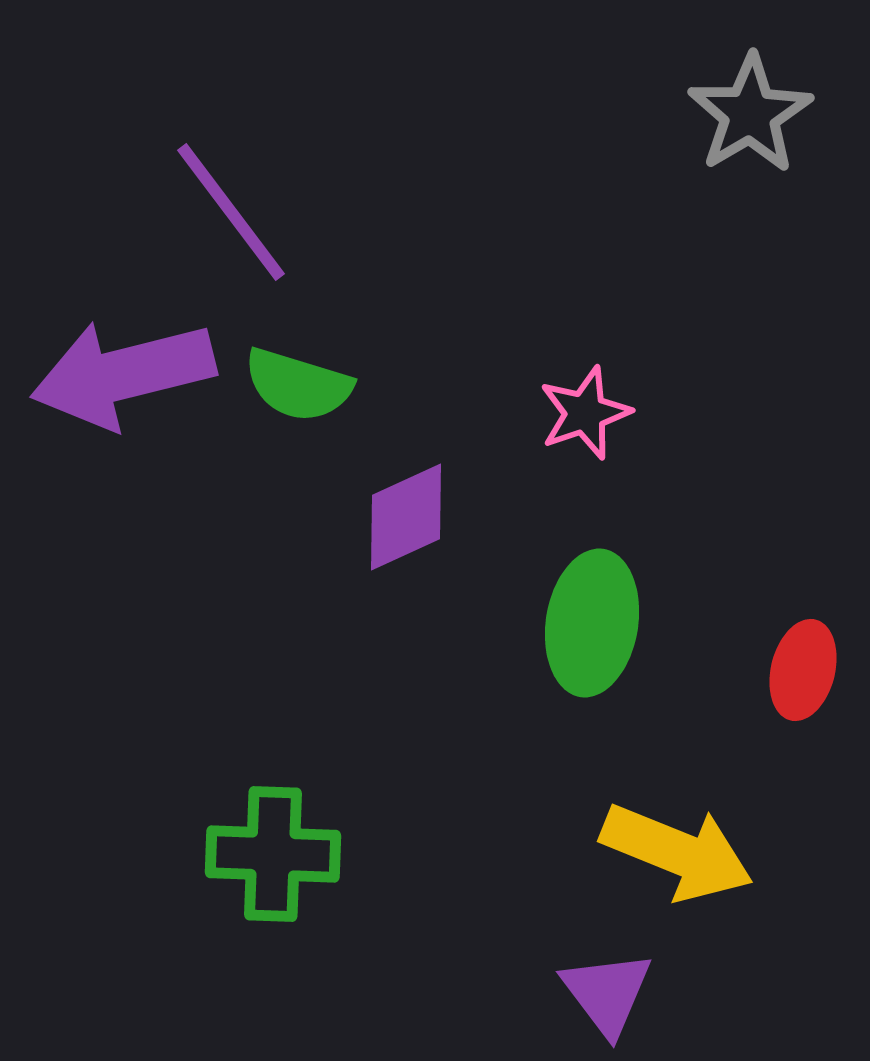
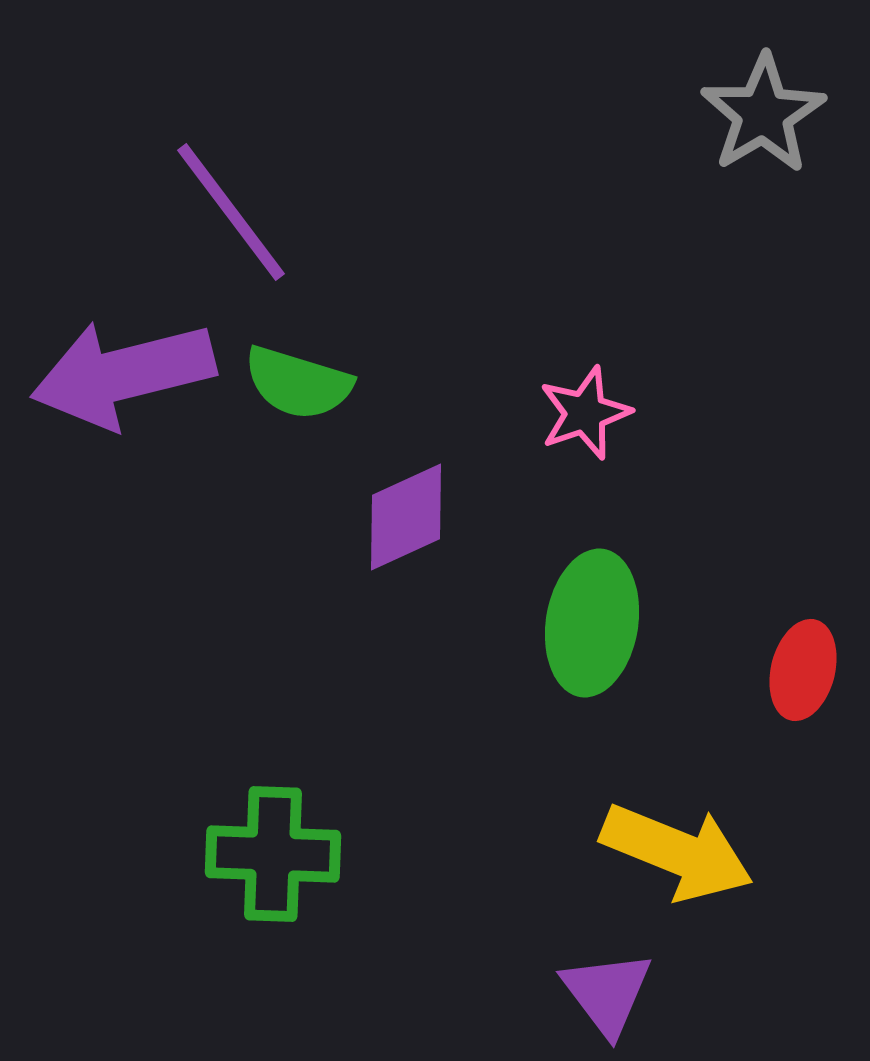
gray star: moved 13 px right
green semicircle: moved 2 px up
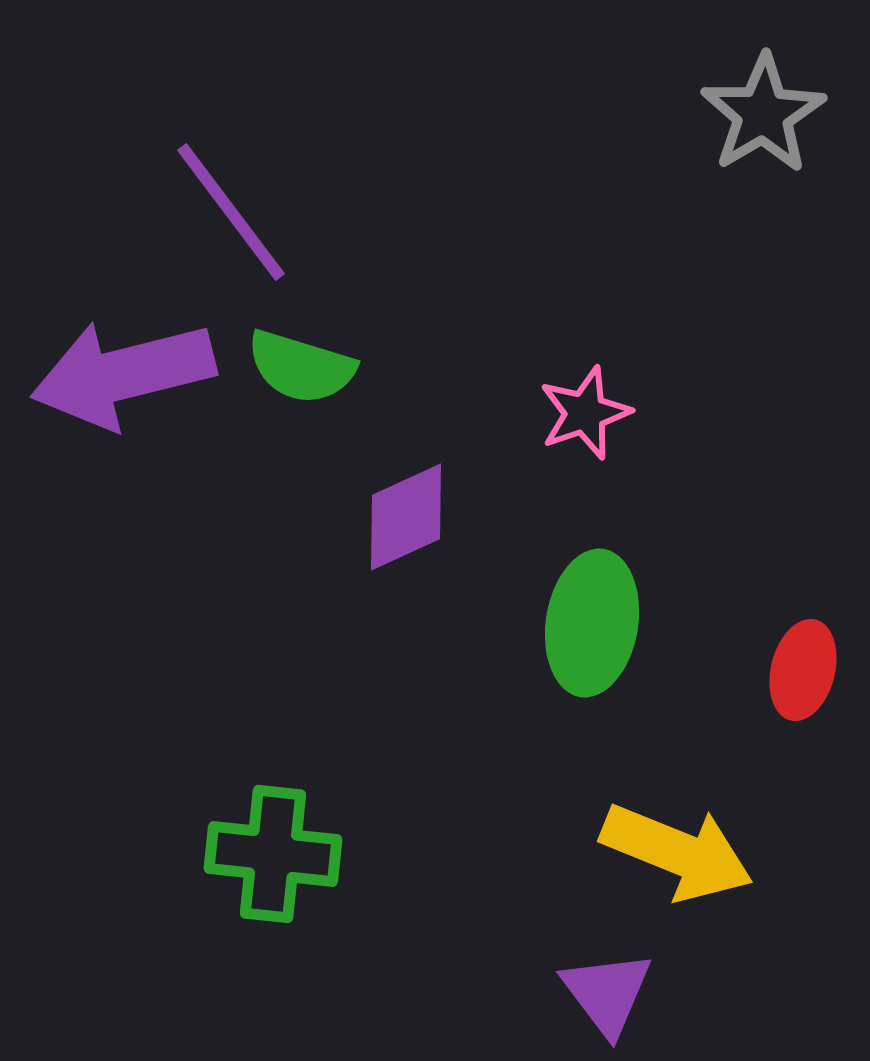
green semicircle: moved 3 px right, 16 px up
green cross: rotated 4 degrees clockwise
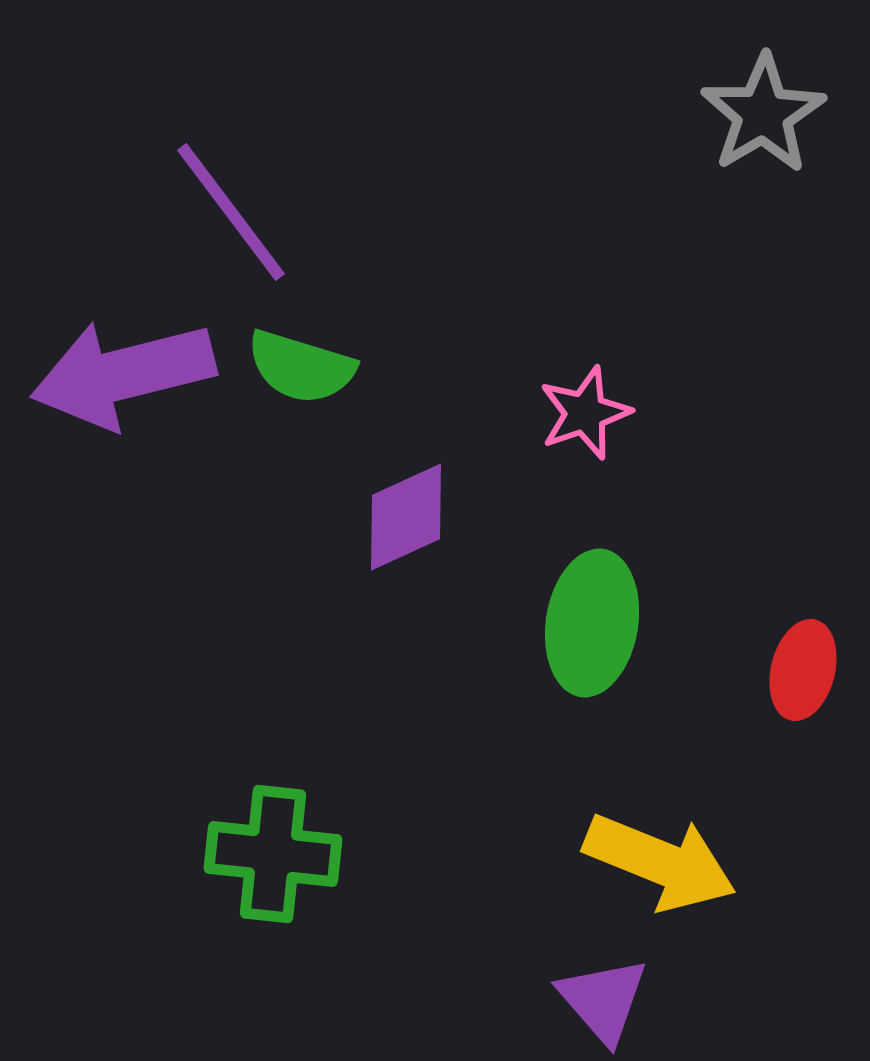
yellow arrow: moved 17 px left, 10 px down
purple triangle: moved 4 px left, 7 px down; rotated 4 degrees counterclockwise
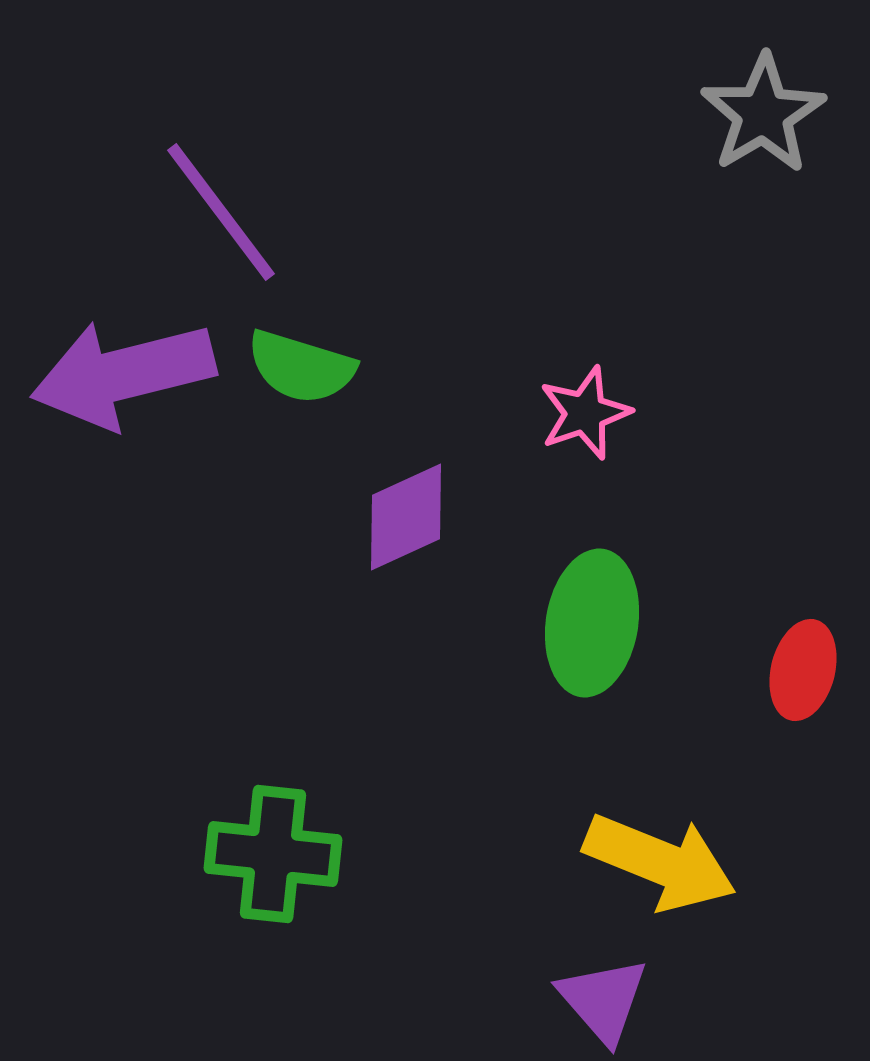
purple line: moved 10 px left
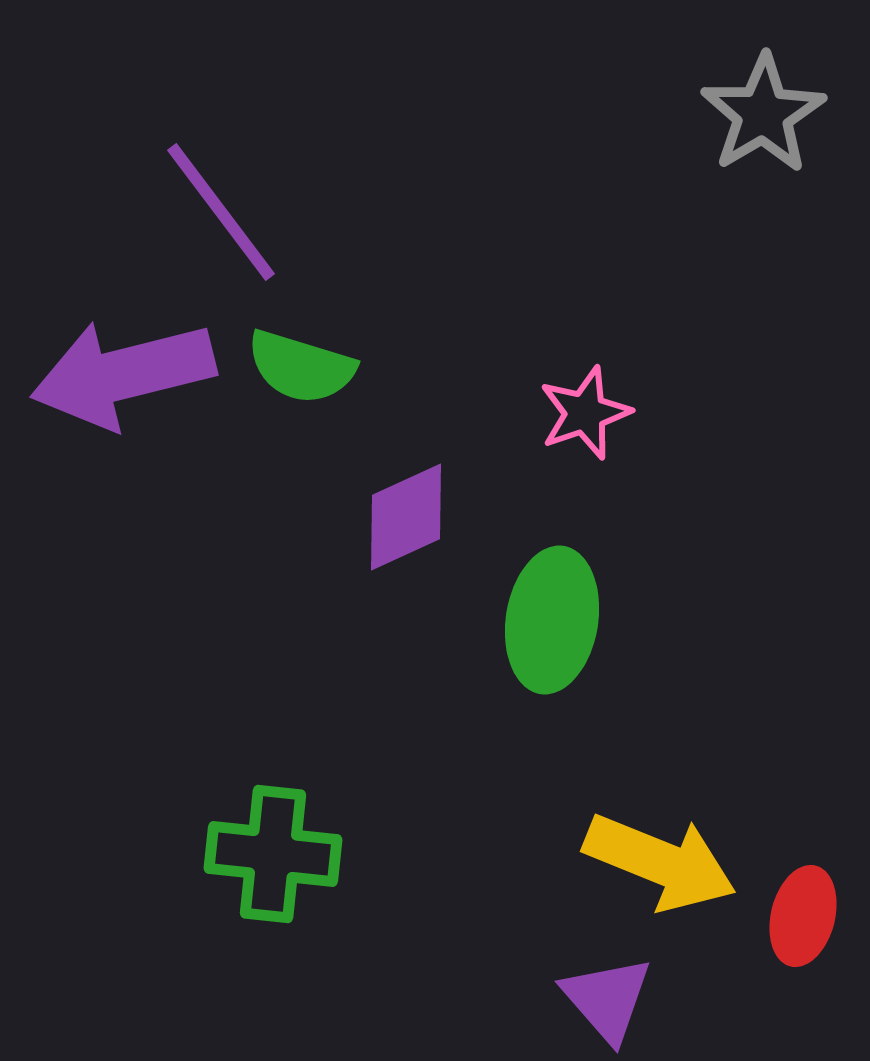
green ellipse: moved 40 px left, 3 px up
red ellipse: moved 246 px down
purple triangle: moved 4 px right, 1 px up
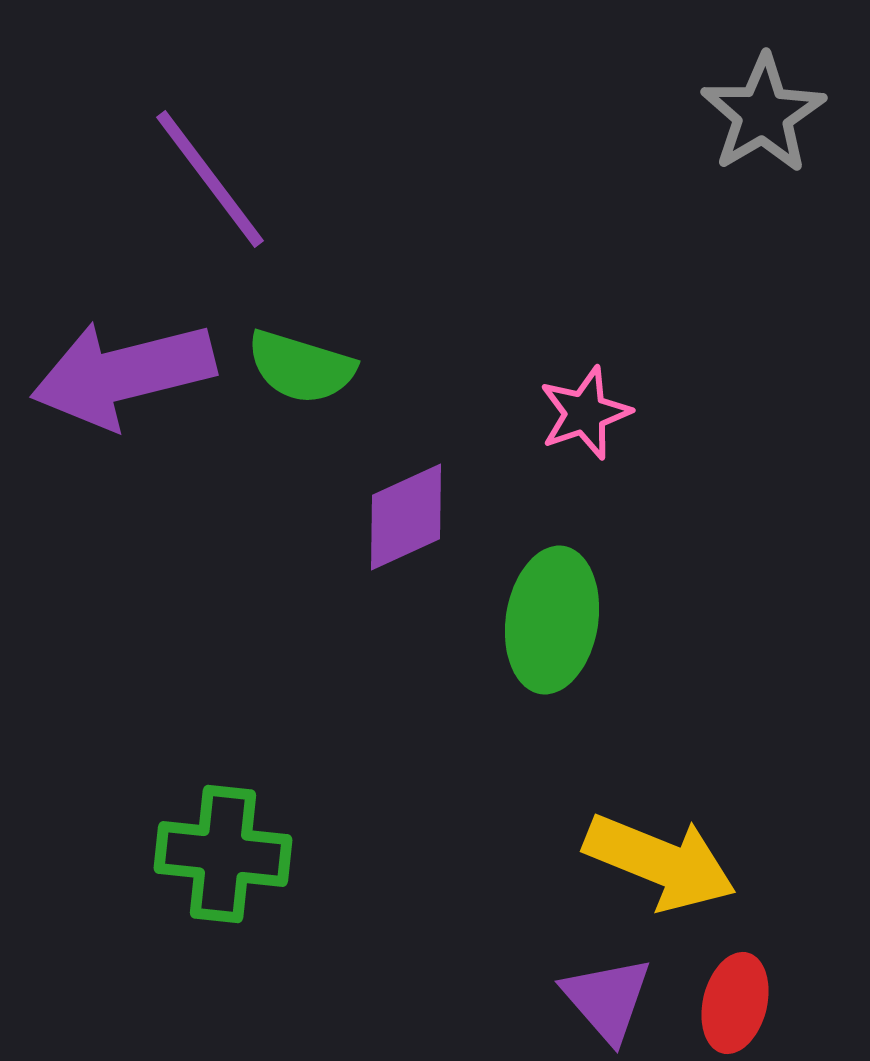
purple line: moved 11 px left, 33 px up
green cross: moved 50 px left
red ellipse: moved 68 px left, 87 px down
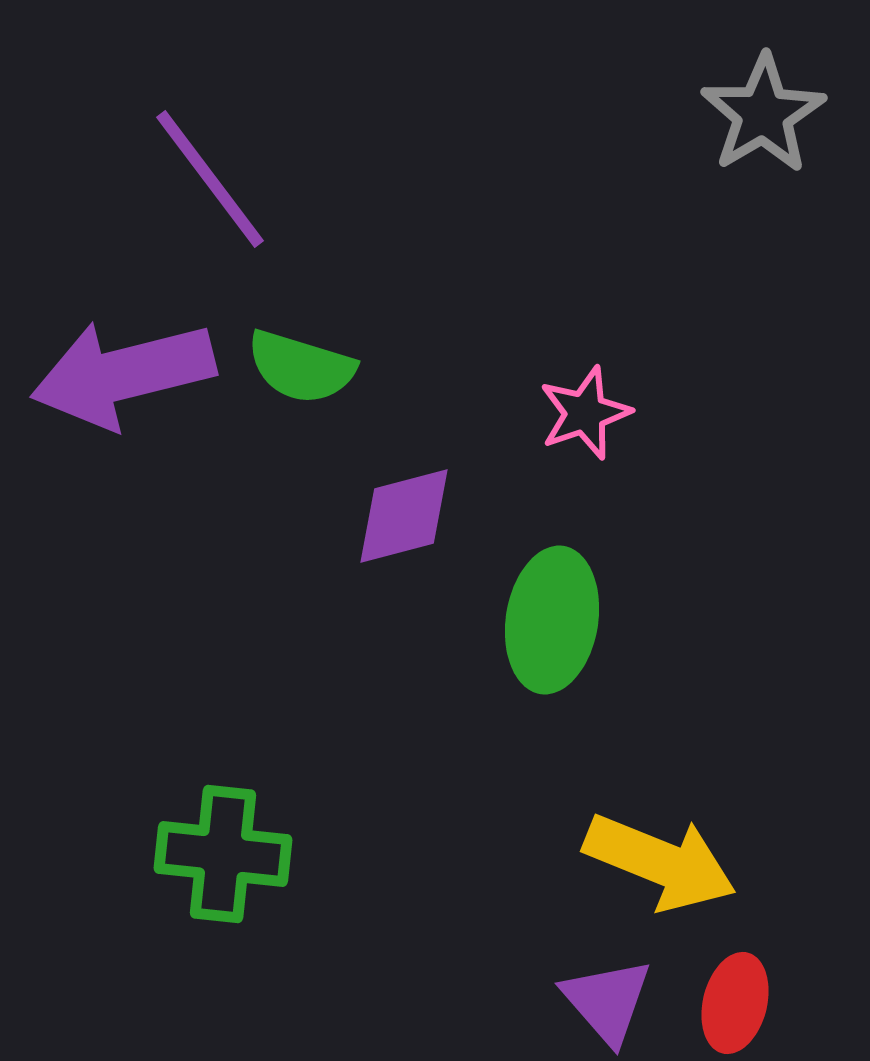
purple diamond: moved 2 px left, 1 px up; rotated 10 degrees clockwise
purple triangle: moved 2 px down
